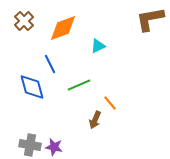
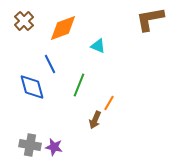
cyan triangle: rotated 49 degrees clockwise
green line: rotated 45 degrees counterclockwise
orange line: moved 1 px left; rotated 70 degrees clockwise
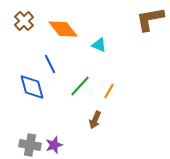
orange diamond: moved 1 px down; rotated 72 degrees clockwise
cyan triangle: moved 1 px right, 1 px up
green line: moved 1 px right, 1 px down; rotated 20 degrees clockwise
orange line: moved 12 px up
purple star: moved 2 px up; rotated 30 degrees counterclockwise
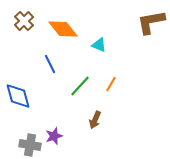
brown L-shape: moved 1 px right, 3 px down
blue diamond: moved 14 px left, 9 px down
orange line: moved 2 px right, 7 px up
purple star: moved 9 px up
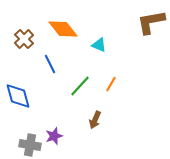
brown cross: moved 18 px down
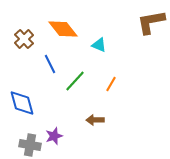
green line: moved 5 px left, 5 px up
blue diamond: moved 4 px right, 7 px down
brown arrow: rotated 66 degrees clockwise
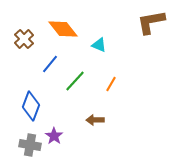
blue line: rotated 66 degrees clockwise
blue diamond: moved 9 px right, 3 px down; rotated 36 degrees clockwise
purple star: rotated 18 degrees counterclockwise
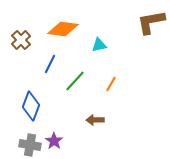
orange diamond: rotated 44 degrees counterclockwise
brown cross: moved 3 px left, 1 px down
cyan triangle: rotated 35 degrees counterclockwise
blue line: rotated 12 degrees counterclockwise
purple star: moved 5 px down
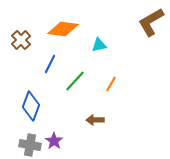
brown L-shape: rotated 20 degrees counterclockwise
